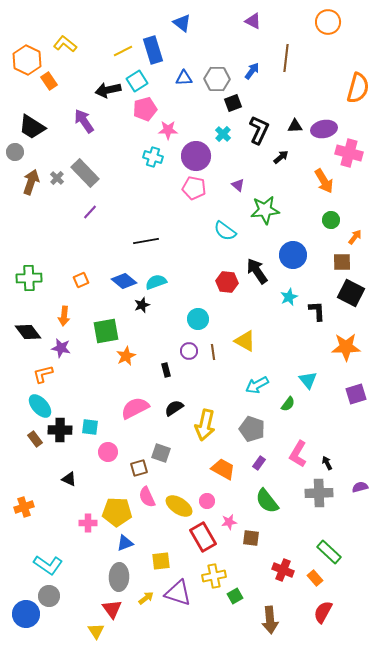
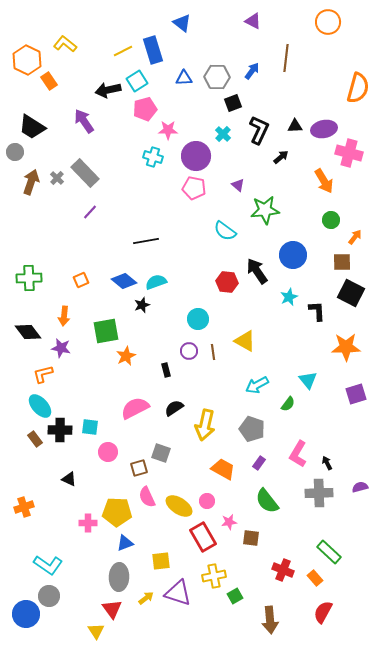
gray hexagon at (217, 79): moved 2 px up
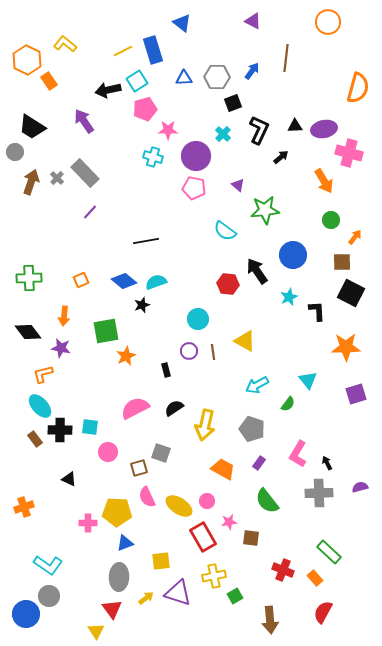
red hexagon at (227, 282): moved 1 px right, 2 px down
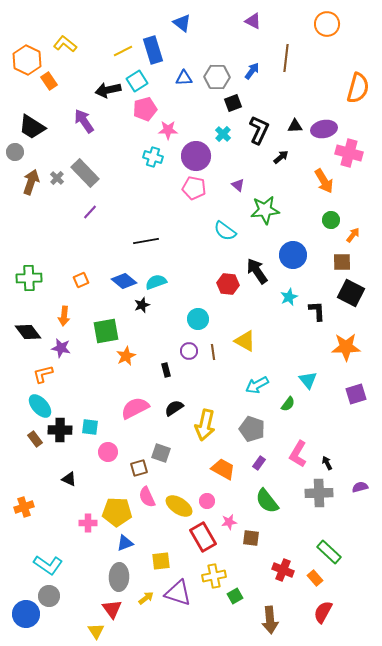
orange circle at (328, 22): moved 1 px left, 2 px down
orange arrow at (355, 237): moved 2 px left, 2 px up
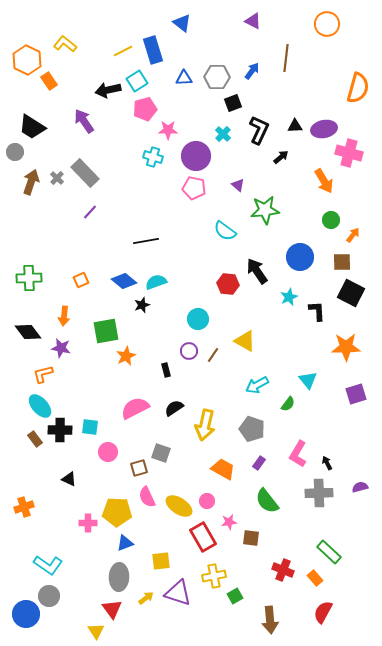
blue circle at (293, 255): moved 7 px right, 2 px down
brown line at (213, 352): moved 3 px down; rotated 42 degrees clockwise
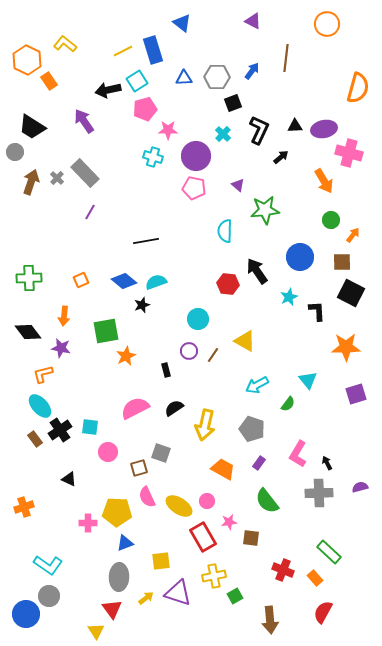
purple line at (90, 212): rotated 14 degrees counterclockwise
cyan semicircle at (225, 231): rotated 55 degrees clockwise
black cross at (60, 430): rotated 35 degrees counterclockwise
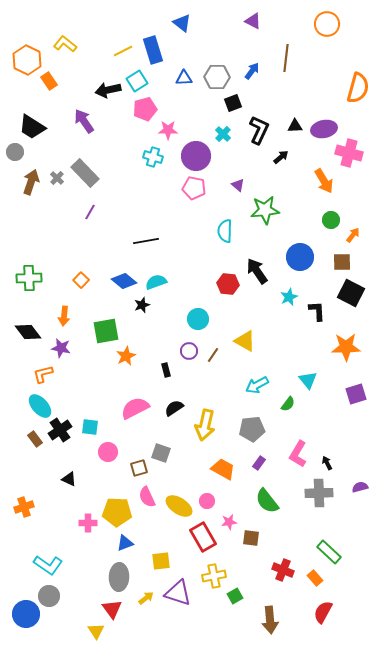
orange square at (81, 280): rotated 21 degrees counterclockwise
gray pentagon at (252, 429): rotated 25 degrees counterclockwise
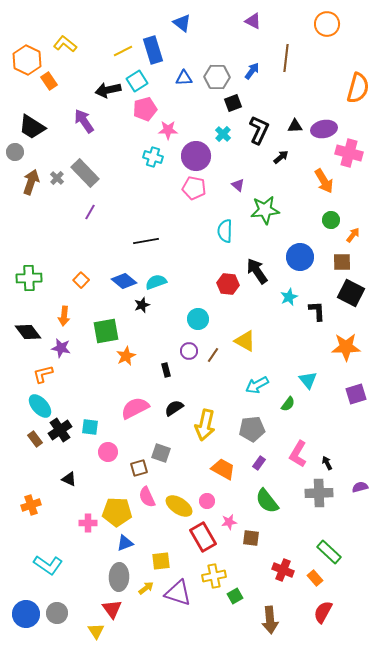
orange cross at (24, 507): moved 7 px right, 2 px up
gray circle at (49, 596): moved 8 px right, 17 px down
yellow arrow at (146, 598): moved 10 px up
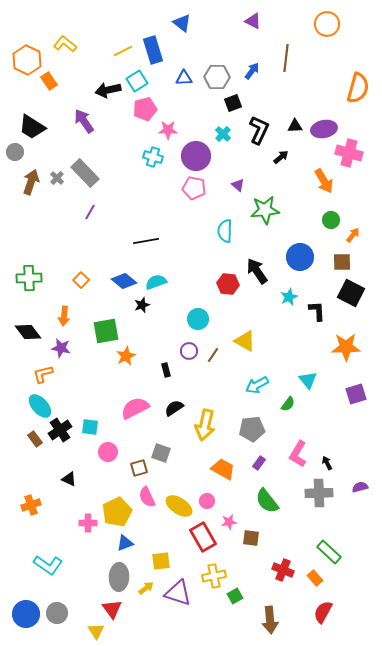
yellow pentagon at (117, 512): rotated 28 degrees counterclockwise
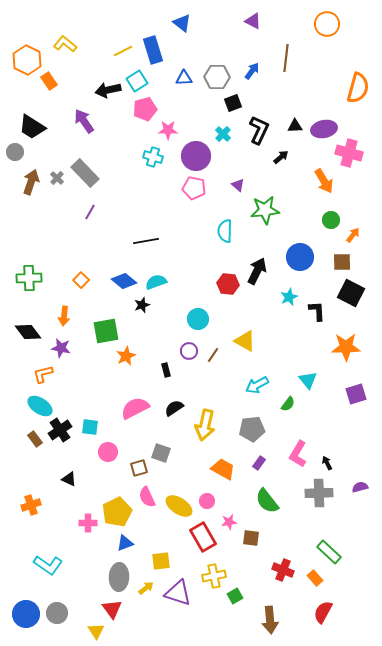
black arrow at (257, 271): rotated 60 degrees clockwise
cyan ellipse at (40, 406): rotated 15 degrees counterclockwise
